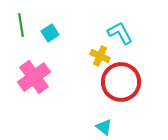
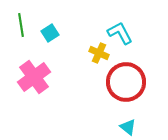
yellow cross: moved 1 px left, 3 px up
red circle: moved 5 px right
cyan triangle: moved 24 px right
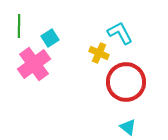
green line: moved 2 px left, 1 px down; rotated 10 degrees clockwise
cyan square: moved 5 px down
pink cross: moved 13 px up
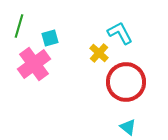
green line: rotated 15 degrees clockwise
cyan square: rotated 18 degrees clockwise
yellow cross: rotated 18 degrees clockwise
